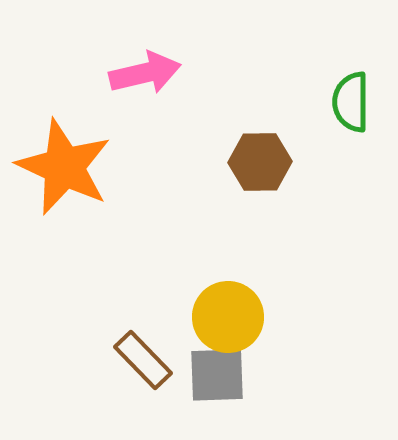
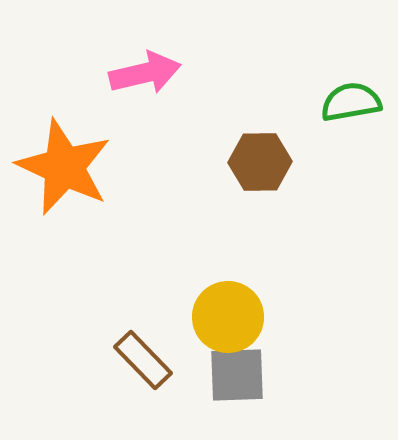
green semicircle: rotated 80 degrees clockwise
gray square: moved 20 px right
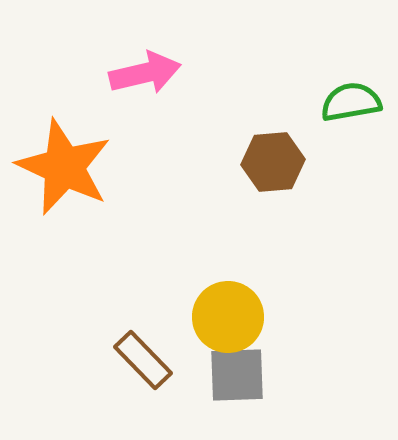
brown hexagon: moved 13 px right; rotated 4 degrees counterclockwise
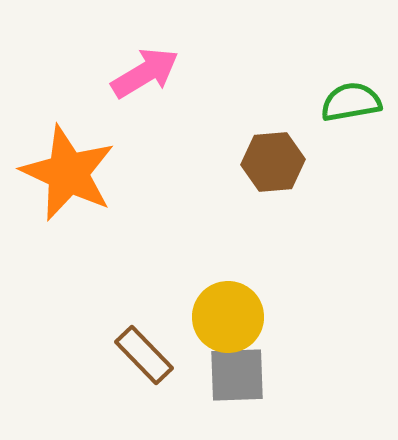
pink arrow: rotated 18 degrees counterclockwise
orange star: moved 4 px right, 6 px down
brown rectangle: moved 1 px right, 5 px up
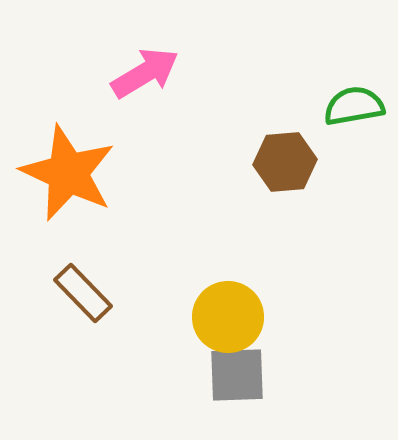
green semicircle: moved 3 px right, 4 px down
brown hexagon: moved 12 px right
brown rectangle: moved 61 px left, 62 px up
